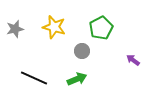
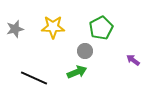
yellow star: moved 1 px left; rotated 15 degrees counterclockwise
gray circle: moved 3 px right
green arrow: moved 7 px up
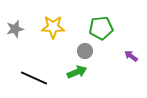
green pentagon: rotated 20 degrees clockwise
purple arrow: moved 2 px left, 4 px up
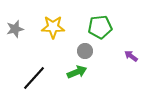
green pentagon: moved 1 px left, 1 px up
black line: rotated 72 degrees counterclockwise
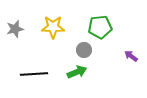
gray circle: moved 1 px left, 1 px up
black line: moved 4 px up; rotated 44 degrees clockwise
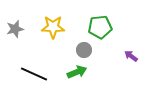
black line: rotated 28 degrees clockwise
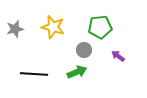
yellow star: rotated 15 degrees clockwise
purple arrow: moved 13 px left
black line: rotated 20 degrees counterclockwise
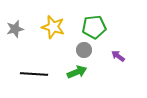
green pentagon: moved 6 px left
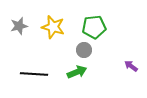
gray star: moved 4 px right, 3 px up
purple arrow: moved 13 px right, 10 px down
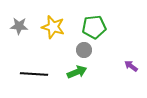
gray star: rotated 18 degrees clockwise
